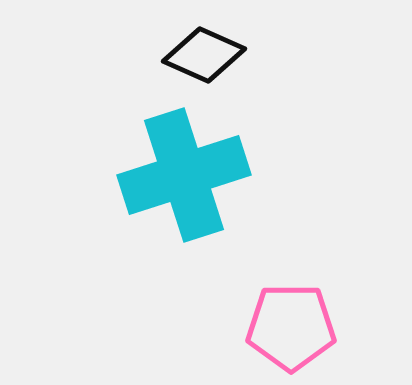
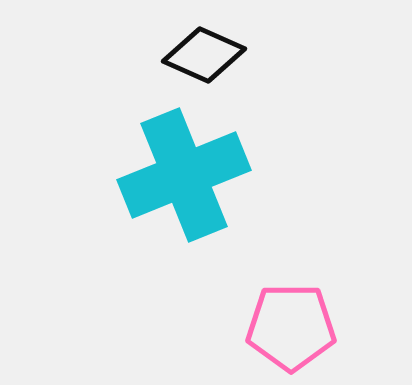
cyan cross: rotated 4 degrees counterclockwise
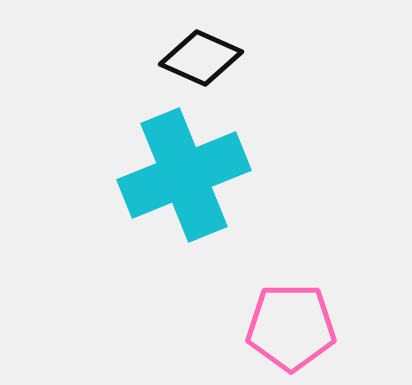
black diamond: moved 3 px left, 3 px down
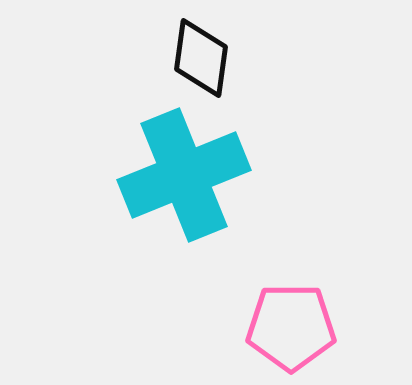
black diamond: rotated 74 degrees clockwise
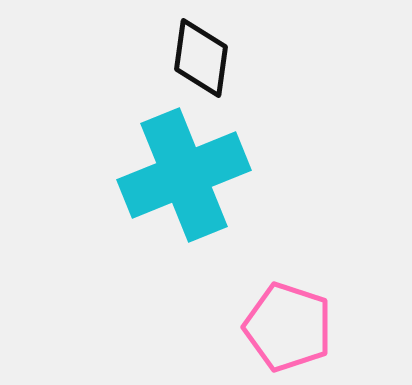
pink pentagon: moved 3 px left; rotated 18 degrees clockwise
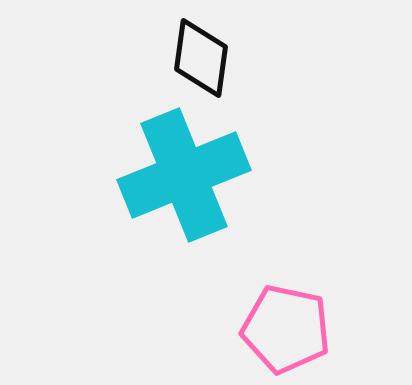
pink pentagon: moved 2 px left, 2 px down; rotated 6 degrees counterclockwise
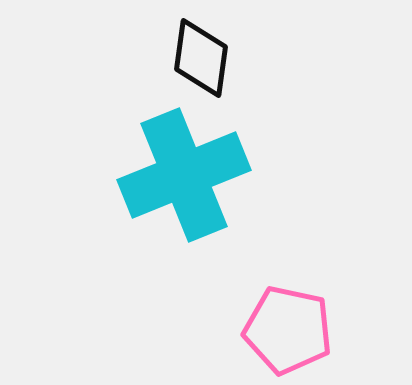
pink pentagon: moved 2 px right, 1 px down
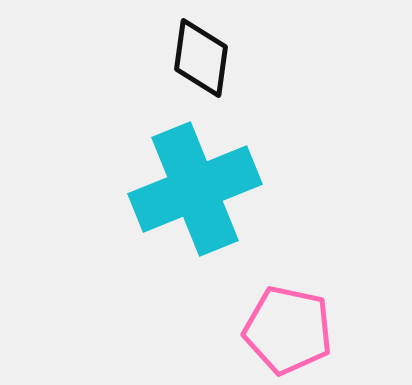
cyan cross: moved 11 px right, 14 px down
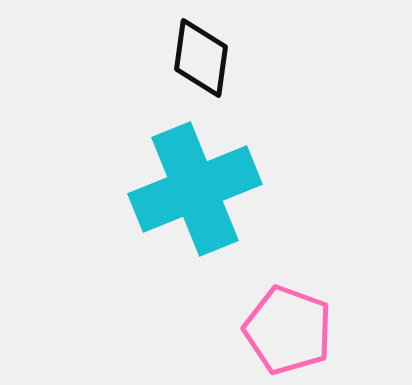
pink pentagon: rotated 8 degrees clockwise
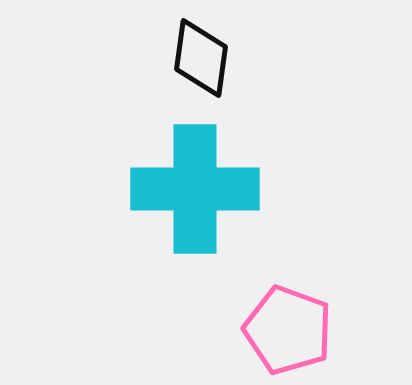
cyan cross: rotated 22 degrees clockwise
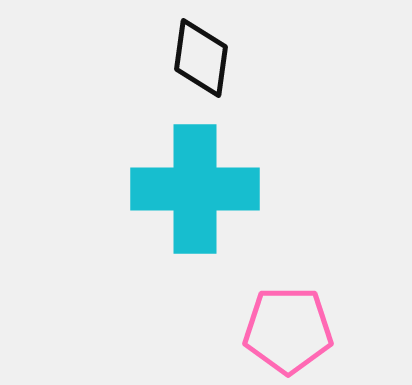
pink pentagon: rotated 20 degrees counterclockwise
